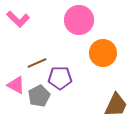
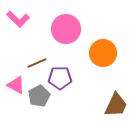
pink circle: moved 13 px left, 9 px down
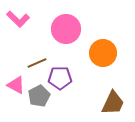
brown trapezoid: moved 3 px left, 2 px up
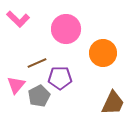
pink triangle: rotated 42 degrees clockwise
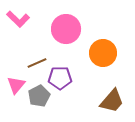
brown trapezoid: moved 1 px left, 2 px up; rotated 16 degrees clockwise
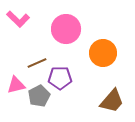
pink triangle: rotated 36 degrees clockwise
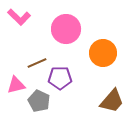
pink L-shape: moved 1 px right, 2 px up
gray pentagon: moved 5 px down; rotated 20 degrees counterclockwise
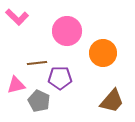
pink L-shape: moved 2 px left
pink circle: moved 1 px right, 2 px down
brown line: rotated 18 degrees clockwise
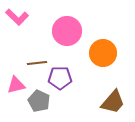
brown trapezoid: moved 1 px right, 1 px down
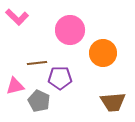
pink circle: moved 3 px right, 1 px up
pink triangle: moved 1 px left, 1 px down
brown trapezoid: rotated 44 degrees clockwise
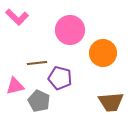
purple pentagon: rotated 15 degrees clockwise
brown trapezoid: moved 2 px left
